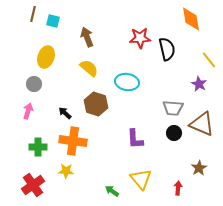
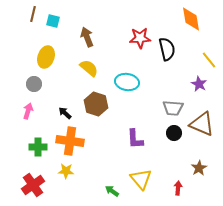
orange cross: moved 3 px left
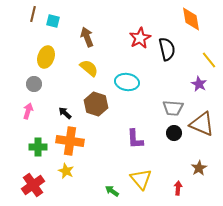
red star: rotated 25 degrees counterclockwise
yellow star: rotated 21 degrees clockwise
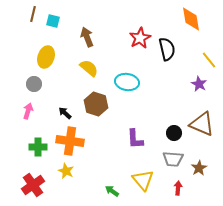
gray trapezoid: moved 51 px down
yellow triangle: moved 2 px right, 1 px down
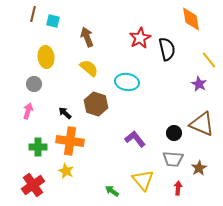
yellow ellipse: rotated 25 degrees counterclockwise
purple L-shape: rotated 145 degrees clockwise
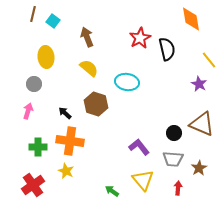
cyan square: rotated 24 degrees clockwise
purple L-shape: moved 4 px right, 8 px down
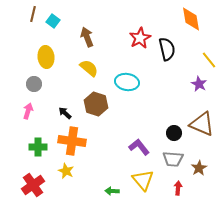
orange cross: moved 2 px right
green arrow: rotated 32 degrees counterclockwise
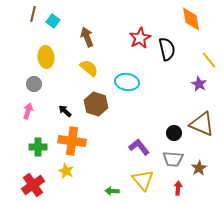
black arrow: moved 2 px up
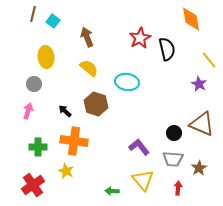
orange cross: moved 2 px right
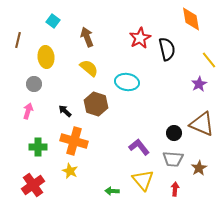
brown line: moved 15 px left, 26 px down
purple star: rotated 14 degrees clockwise
orange cross: rotated 8 degrees clockwise
yellow star: moved 4 px right
red arrow: moved 3 px left, 1 px down
